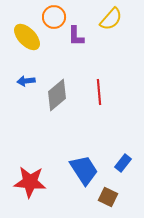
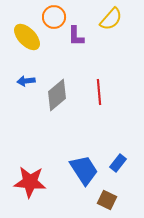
blue rectangle: moved 5 px left
brown square: moved 1 px left, 3 px down
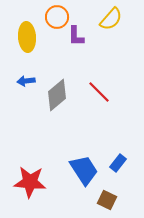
orange circle: moved 3 px right
yellow ellipse: rotated 40 degrees clockwise
red line: rotated 40 degrees counterclockwise
